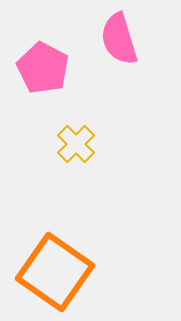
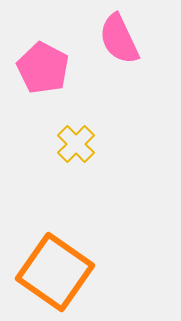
pink semicircle: rotated 8 degrees counterclockwise
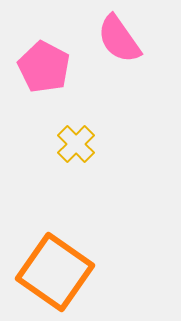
pink semicircle: rotated 10 degrees counterclockwise
pink pentagon: moved 1 px right, 1 px up
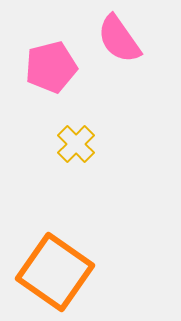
pink pentagon: moved 7 px right; rotated 30 degrees clockwise
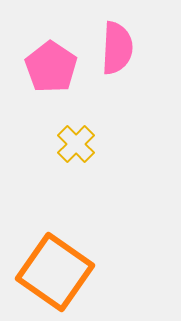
pink semicircle: moved 2 px left, 9 px down; rotated 142 degrees counterclockwise
pink pentagon: rotated 24 degrees counterclockwise
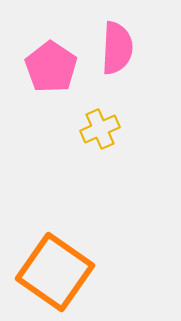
yellow cross: moved 24 px right, 15 px up; rotated 21 degrees clockwise
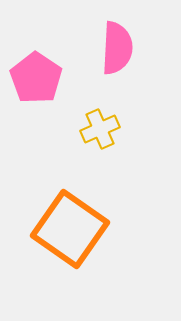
pink pentagon: moved 15 px left, 11 px down
orange square: moved 15 px right, 43 px up
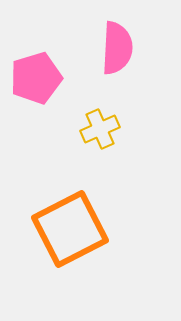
pink pentagon: rotated 21 degrees clockwise
orange square: rotated 28 degrees clockwise
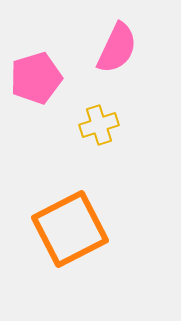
pink semicircle: rotated 22 degrees clockwise
yellow cross: moved 1 px left, 4 px up; rotated 6 degrees clockwise
